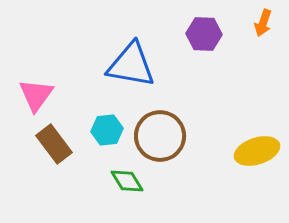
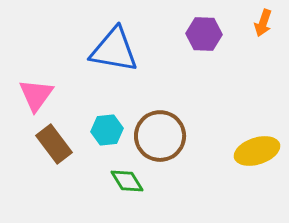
blue triangle: moved 17 px left, 15 px up
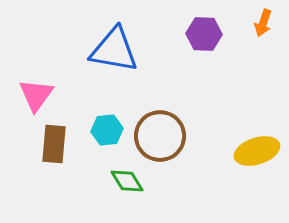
brown rectangle: rotated 42 degrees clockwise
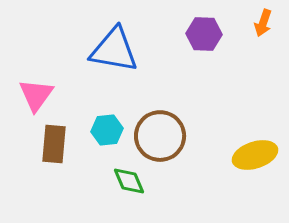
yellow ellipse: moved 2 px left, 4 px down
green diamond: moved 2 px right; rotated 8 degrees clockwise
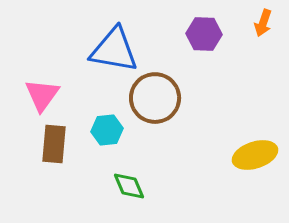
pink triangle: moved 6 px right
brown circle: moved 5 px left, 38 px up
green diamond: moved 5 px down
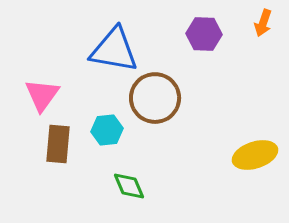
brown rectangle: moved 4 px right
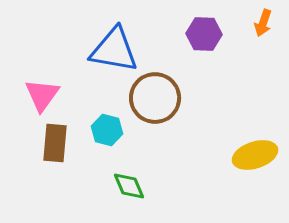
cyan hexagon: rotated 20 degrees clockwise
brown rectangle: moved 3 px left, 1 px up
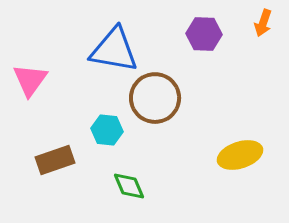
pink triangle: moved 12 px left, 15 px up
cyan hexagon: rotated 8 degrees counterclockwise
brown rectangle: moved 17 px down; rotated 66 degrees clockwise
yellow ellipse: moved 15 px left
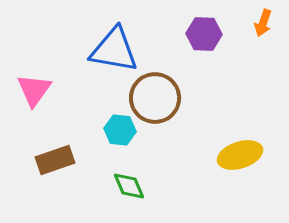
pink triangle: moved 4 px right, 10 px down
cyan hexagon: moved 13 px right
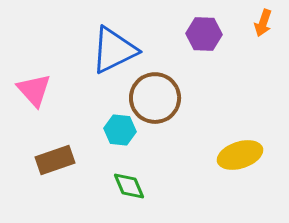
blue triangle: rotated 36 degrees counterclockwise
pink triangle: rotated 18 degrees counterclockwise
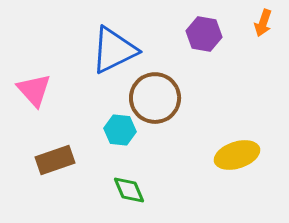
purple hexagon: rotated 8 degrees clockwise
yellow ellipse: moved 3 px left
green diamond: moved 4 px down
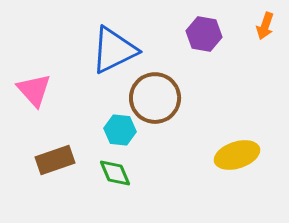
orange arrow: moved 2 px right, 3 px down
green diamond: moved 14 px left, 17 px up
